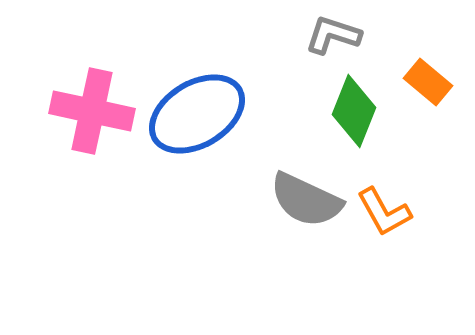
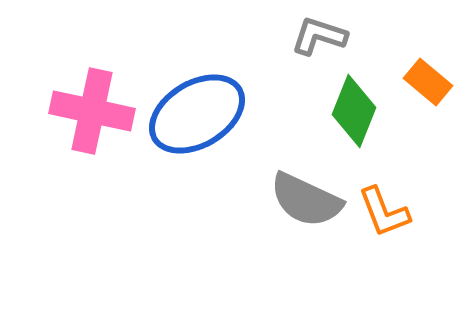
gray L-shape: moved 14 px left, 1 px down
orange L-shape: rotated 8 degrees clockwise
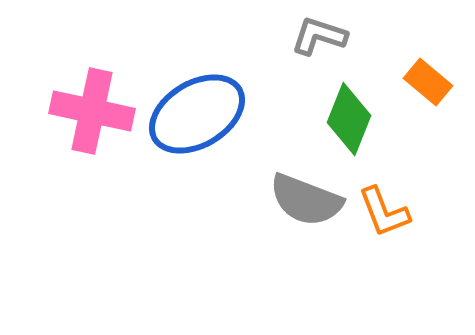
green diamond: moved 5 px left, 8 px down
gray semicircle: rotated 4 degrees counterclockwise
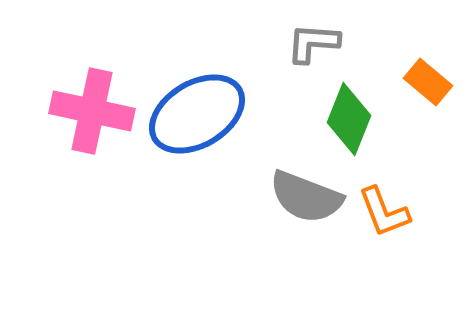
gray L-shape: moved 6 px left, 7 px down; rotated 14 degrees counterclockwise
gray semicircle: moved 3 px up
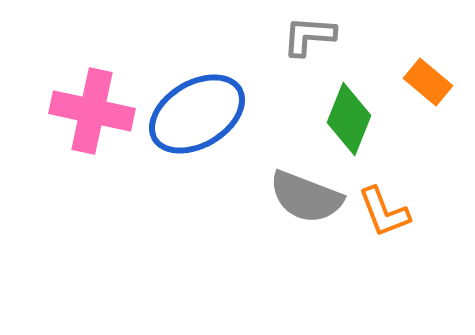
gray L-shape: moved 4 px left, 7 px up
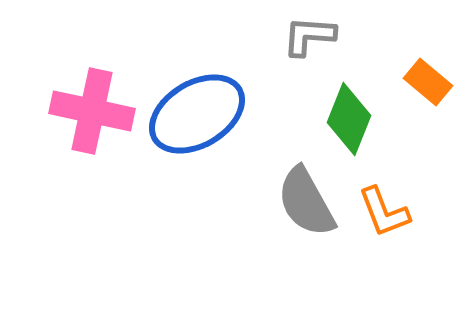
gray semicircle: moved 5 px down; rotated 40 degrees clockwise
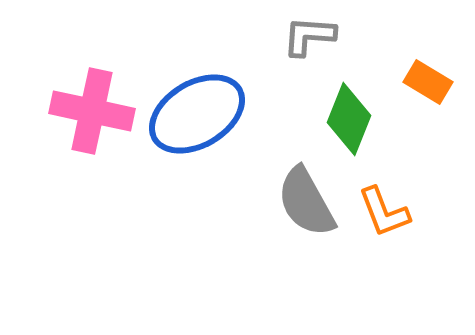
orange rectangle: rotated 9 degrees counterclockwise
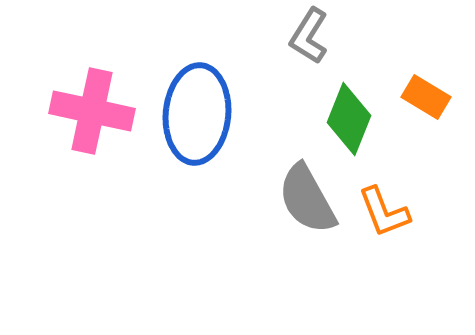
gray L-shape: rotated 62 degrees counterclockwise
orange rectangle: moved 2 px left, 15 px down
blue ellipse: rotated 54 degrees counterclockwise
gray semicircle: moved 1 px right, 3 px up
